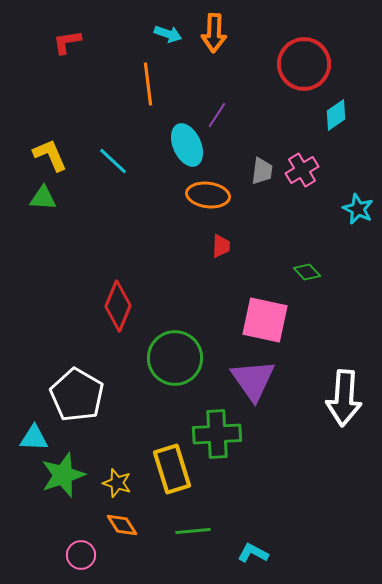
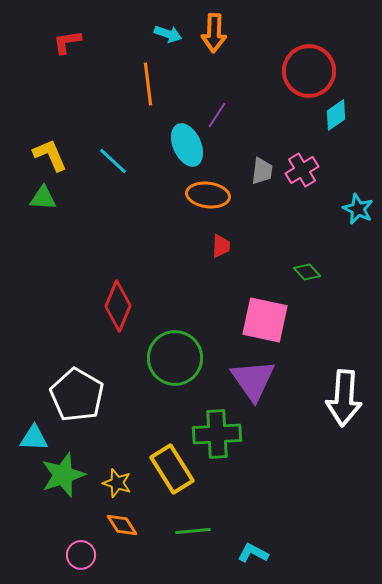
red circle: moved 5 px right, 7 px down
yellow rectangle: rotated 15 degrees counterclockwise
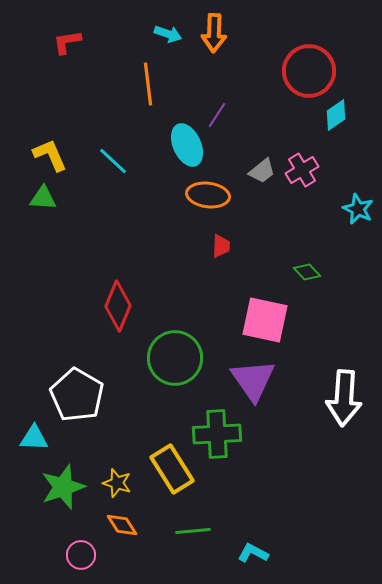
gray trapezoid: rotated 44 degrees clockwise
green star: moved 12 px down
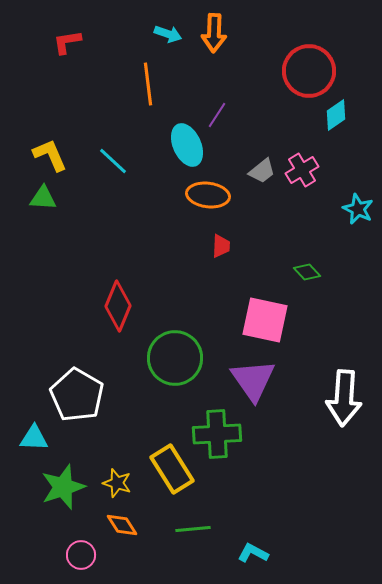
green line: moved 2 px up
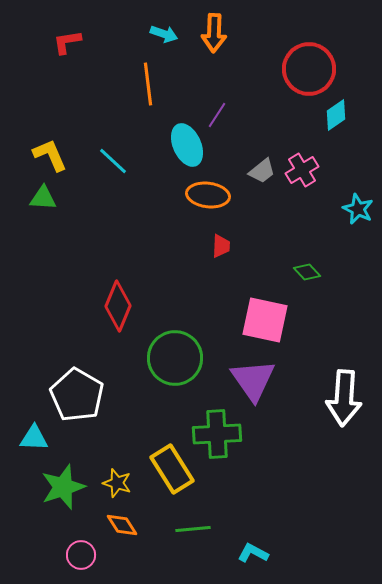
cyan arrow: moved 4 px left
red circle: moved 2 px up
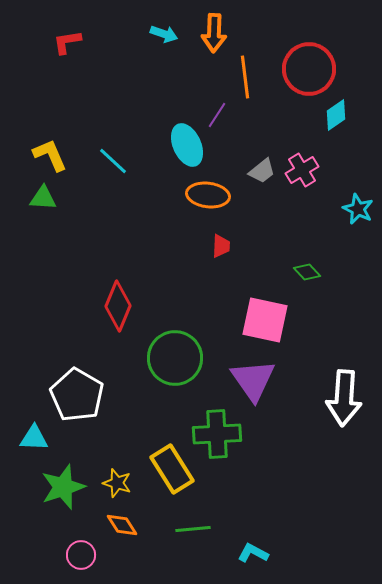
orange line: moved 97 px right, 7 px up
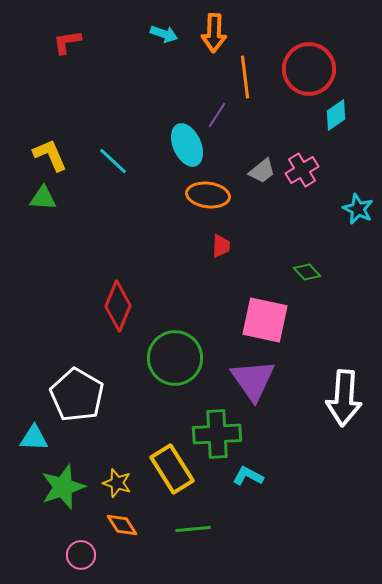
cyan L-shape: moved 5 px left, 77 px up
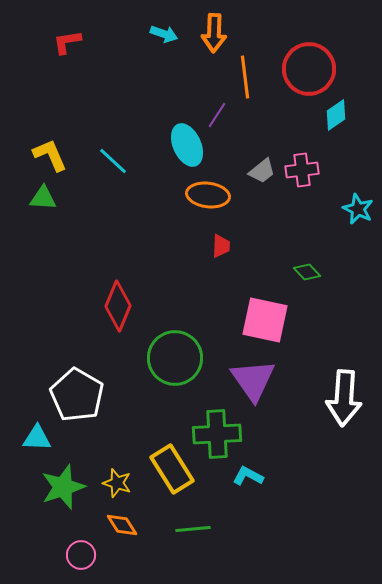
pink cross: rotated 24 degrees clockwise
cyan triangle: moved 3 px right
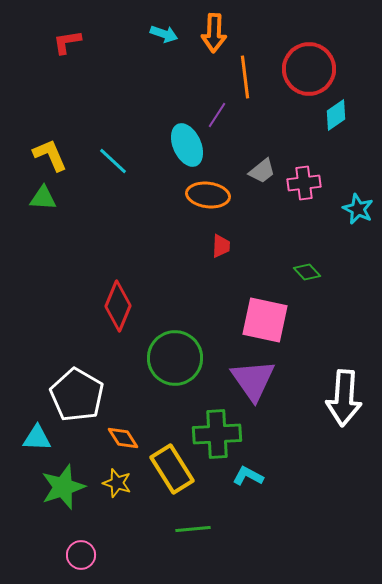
pink cross: moved 2 px right, 13 px down
orange diamond: moved 1 px right, 87 px up
